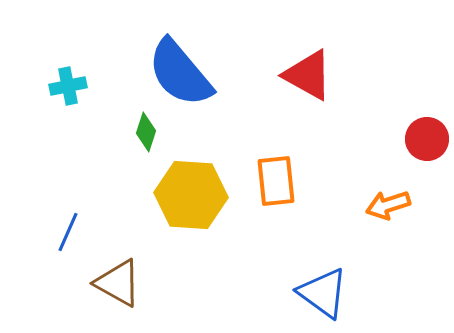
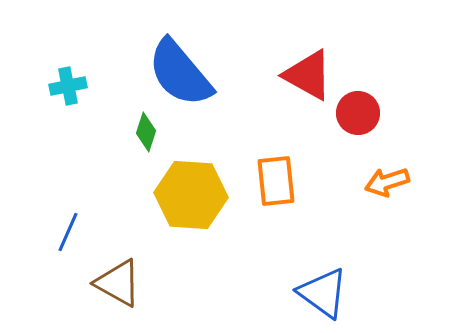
red circle: moved 69 px left, 26 px up
orange arrow: moved 1 px left, 23 px up
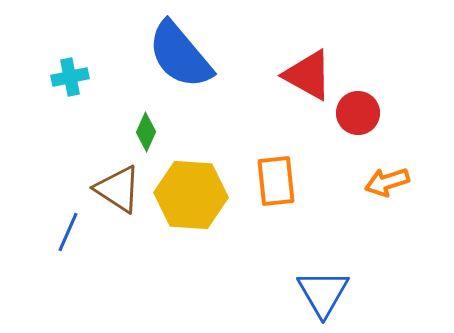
blue semicircle: moved 18 px up
cyan cross: moved 2 px right, 9 px up
green diamond: rotated 6 degrees clockwise
brown triangle: moved 94 px up; rotated 4 degrees clockwise
blue triangle: rotated 24 degrees clockwise
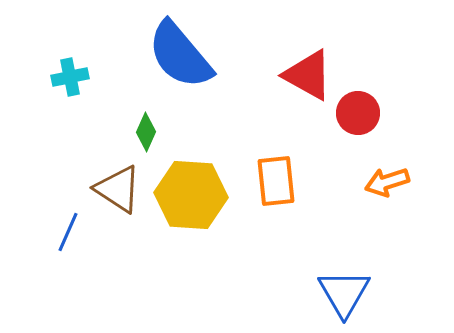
blue triangle: moved 21 px right
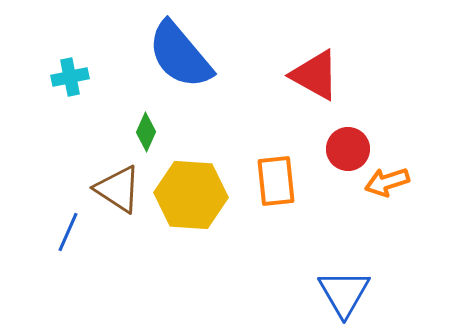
red triangle: moved 7 px right
red circle: moved 10 px left, 36 px down
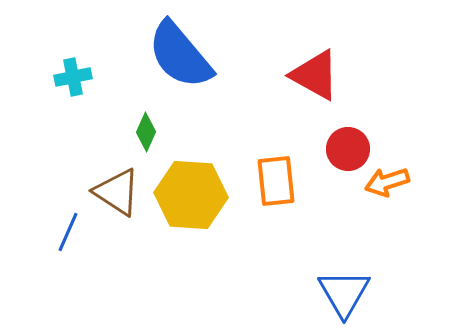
cyan cross: moved 3 px right
brown triangle: moved 1 px left, 3 px down
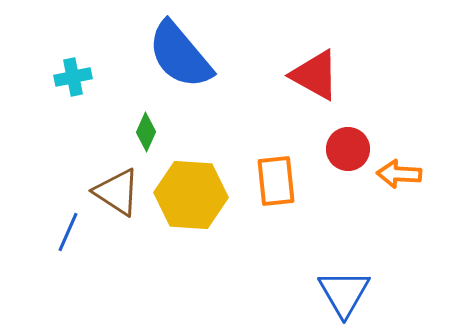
orange arrow: moved 12 px right, 8 px up; rotated 21 degrees clockwise
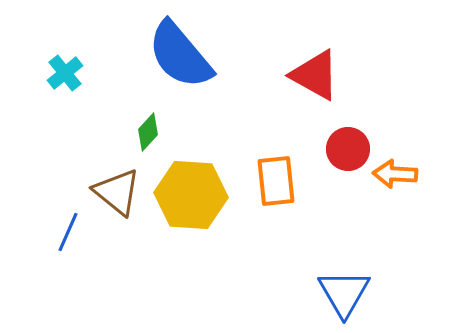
cyan cross: moved 8 px left, 4 px up; rotated 27 degrees counterclockwise
green diamond: moved 2 px right; rotated 18 degrees clockwise
orange arrow: moved 4 px left
brown triangle: rotated 6 degrees clockwise
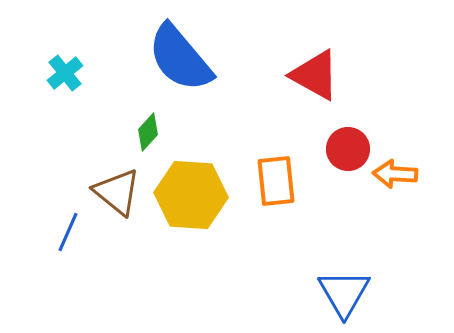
blue semicircle: moved 3 px down
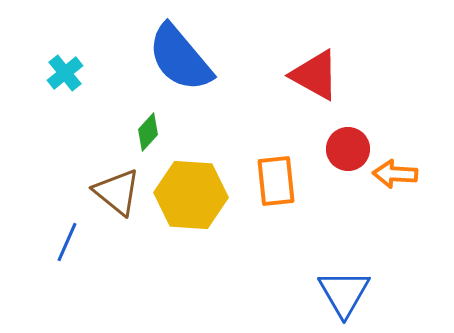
blue line: moved 1 px left, 10 px down
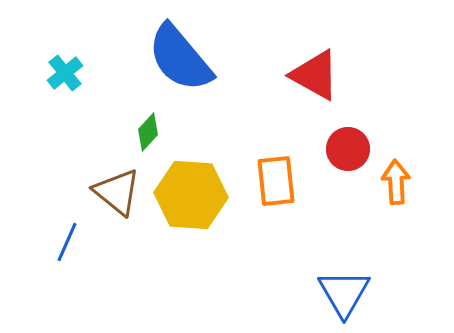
orange arrow: moved 1 px right, 8 px down; rotated 84 degrees clockwise
